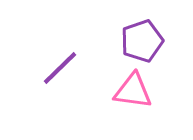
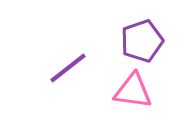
purple line: moved 8 px right; rotated 6 degrees clockwise
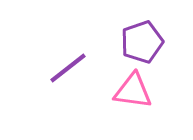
purple pentagon: moved 1 px down
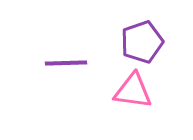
purple line: moved 2 px left, 5 px up; rotated 36 degrees clockwise
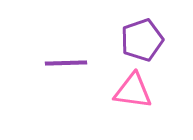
purple pentagon: moved 2 px up
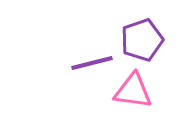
purple line: moved 26 px right; rotated 12 degrees counterclockwise
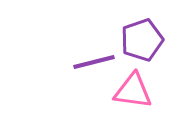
purple line: moved 2 px right, 1 px up
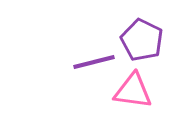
purple pentagon: rotated 27 degrees counterclockwise
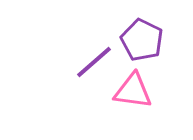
purple line: rotated 27 degrees counterclockwise
